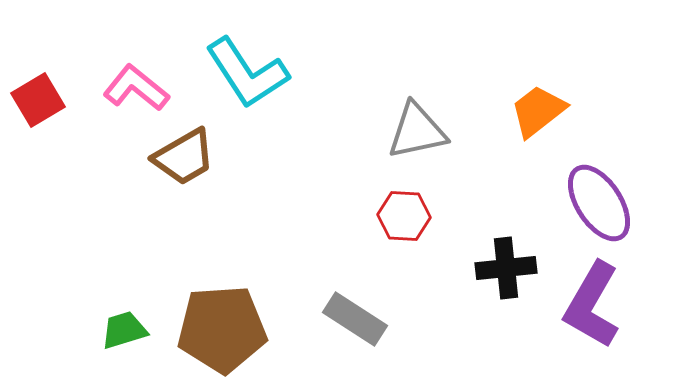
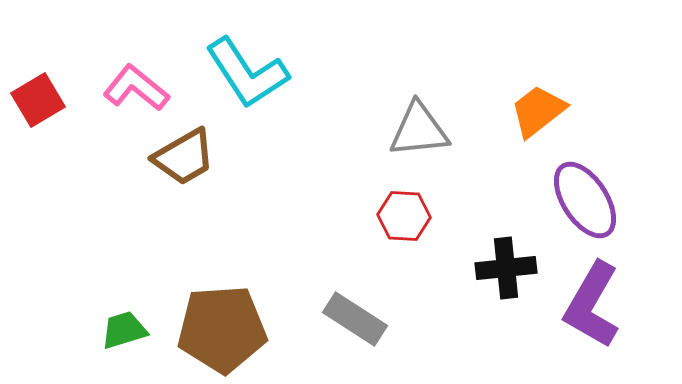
gray triangle: moved 2 px right, 1 px up; rotated 6 degrees clockwise
purple ellipse: moved 14 px left, 3 px up
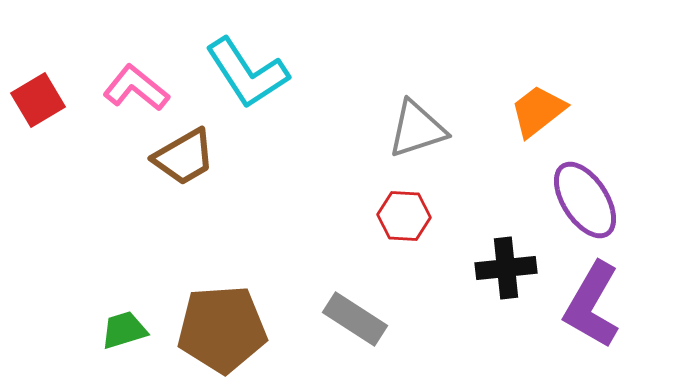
gray triangle: moved 2 px left, 1 px up; rotated 12 degrees counterclockwise
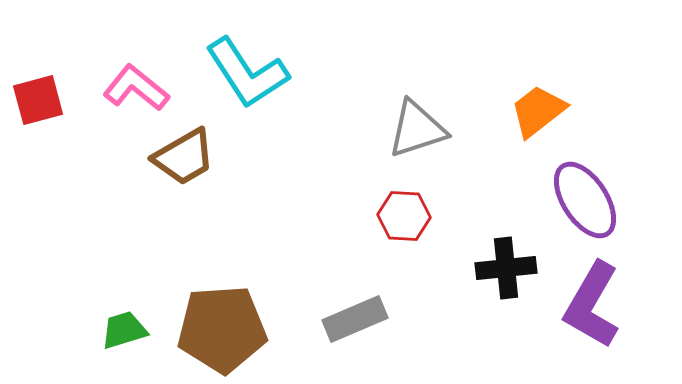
red square: rotated 16 degrees clockwise
gray rectangle: rotated 56 degrees counterclockwise
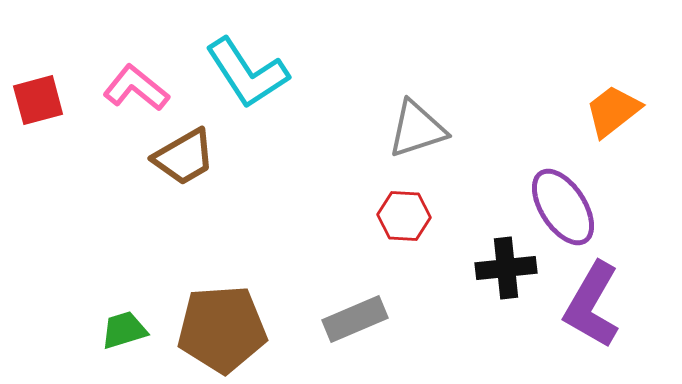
orange trapezoid: moved 75 px right
purple ellipse: moved 22 px left, 7 px down
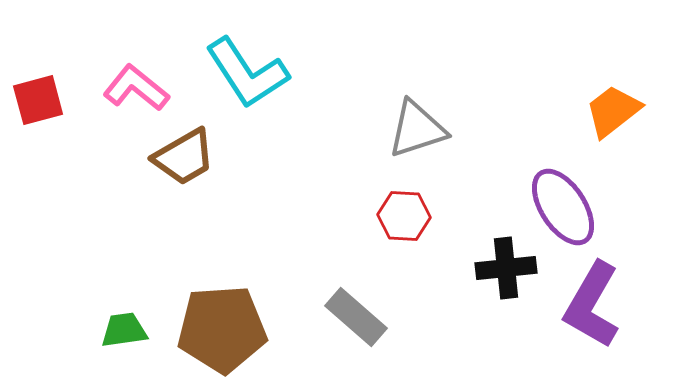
gray rectangle: moved 1 px right, 2 px up; rotated 64 degrees clockwise
green trapezoid: rotated 9 degrees clockwise
